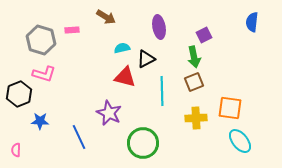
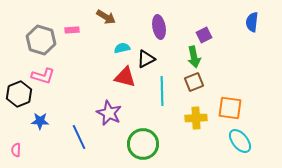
pink L-shape: moved 1 px left, 2 px down
green circle: moved 1 px down
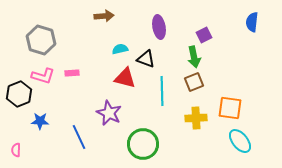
brown arrow: moved 2 px left, 1 px up; rotated 36 degrees counterclockwise
pink rectangle: moved 43 px down
cyan semicircle: moved 2 px left, 1 px down
black triangle: rotated 48 degrees clockwise
red triangle: moved 1 px down
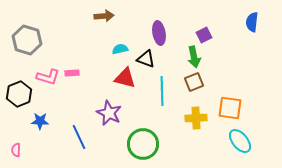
purple ellipse: moved 6 px down
gray hexagon: moved 14 px left
pink L-shape: moved 5 px right, 1 px down
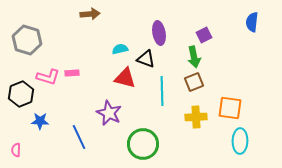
brown arrow: moved 14 px left, 2 px up
black hexagon: moved 2 px right
yellow cross: moved 1 px up
cyan ellipse: rotated 40 degrees clockwise
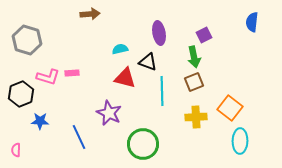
black triangle: moved 2 px right, 3 px down
orange square: rotated 30 degrees clockwise
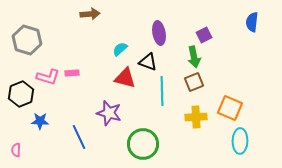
cyan semicircle: rotated 28 degrees counterclockwise
orange square: rotated 15 degrees counterclockwise
purple star: rotated 10 degrees counterclockwise
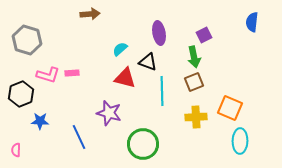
pink L-shape: moved 2 px up
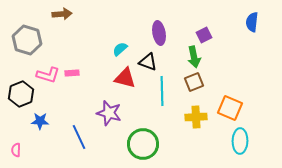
brown arrow: moved 28 px left
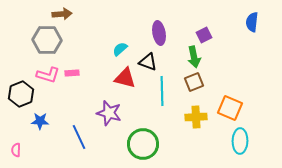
gray hexagon: moved 20 px right; rotated 16 degrees counterclockwise
